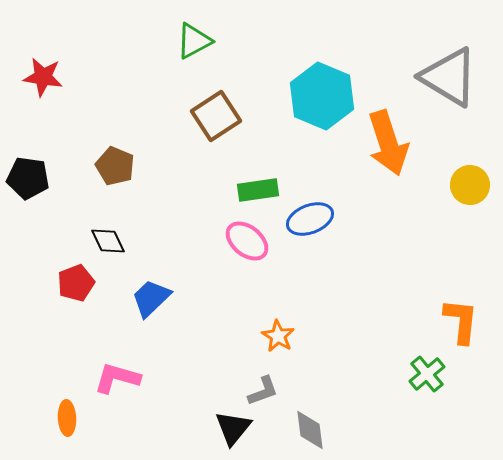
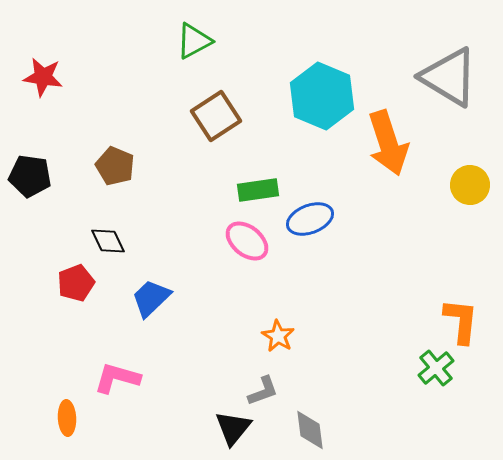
black pentagon: moved 2 px right, 2 px up
green cross: moved 9 px right, 6 px up
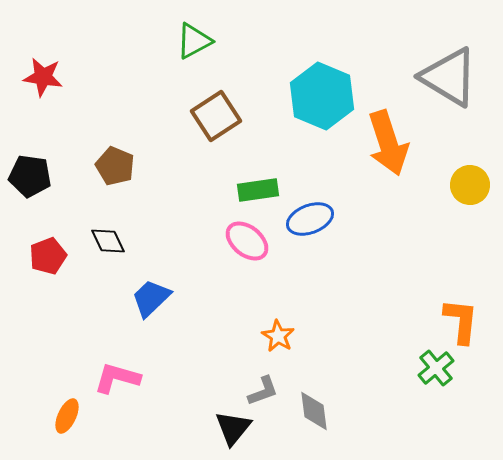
red pentagon: moved 28 px left, 27 px up
orange ellipse: moved 2 px up; rotated 28 degrees clockwise
gray diamond: moved 4 px right, 19 px up
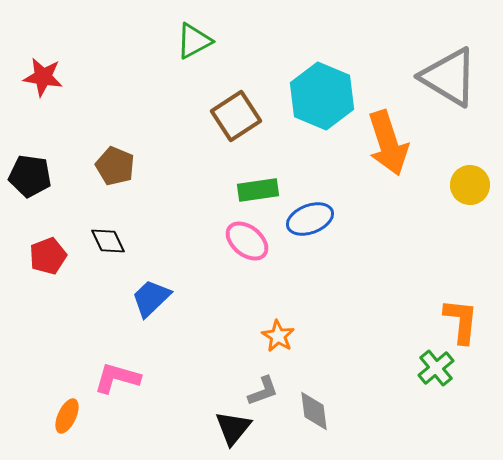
brown square: moved 20 px right
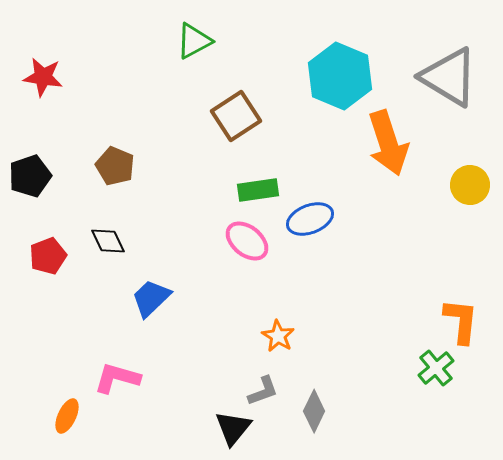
cyan hexagon: moved 18 px right, 20 px up
black pentagon: rotated 27 degrees counterclockwise
gray diamond: rotated 33 degrees clockwise
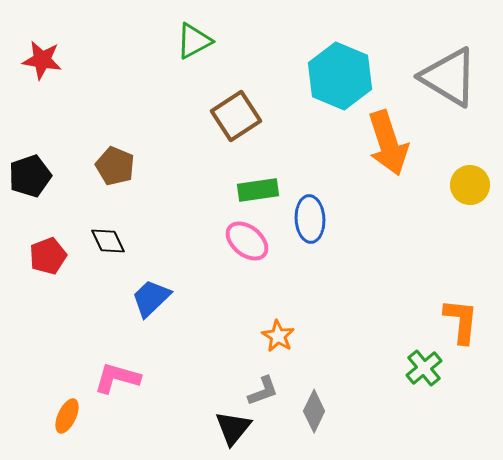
red star: moved 1 px left, 17 px up
blue ellipse: rotated 72 degrees counterclockwise
green cross: moved 12 px left
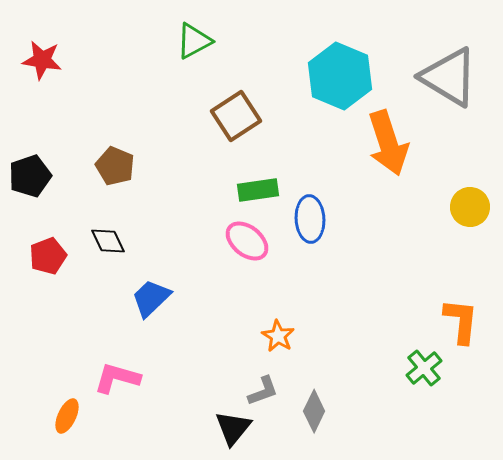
yellow circle: moved 22 px down
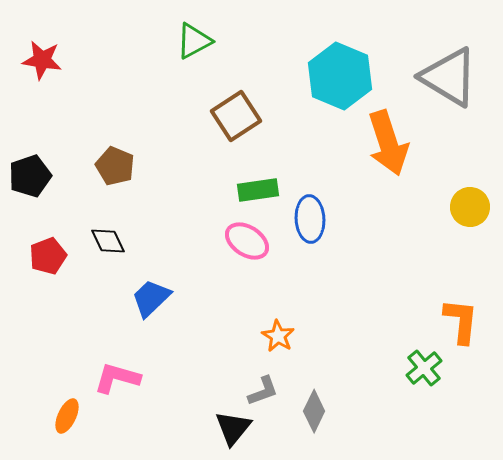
pink ellipse: rotated 6 degrees counterclockwise
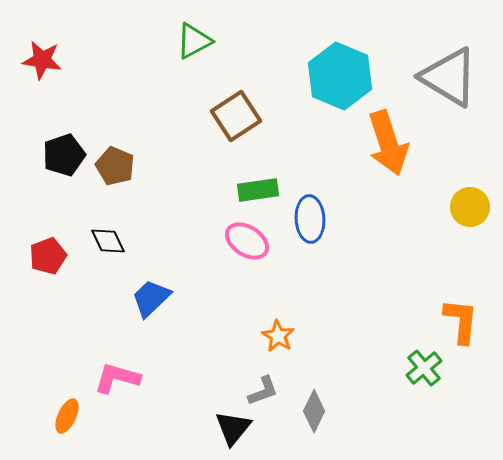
black pentagon: moved 34 px right, 21 px up
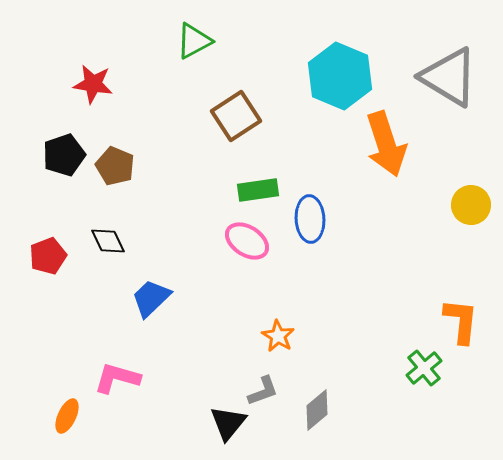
red star: moved 51 px right, 24 px down
orange arrow: moved 2 px left, 1 px down
yellow circle: moved 1 px right, 2 px up
gray diamond: moved 3 px right, 1 px up; rotated 24 degrees clockwise
black triangle: moved 5 px left, 5 px up
